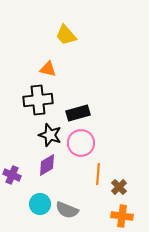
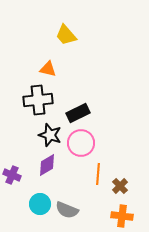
black rectangle: rotated 10 degrees counterclockwise
brown cross: moved 1 px right, 1 px up
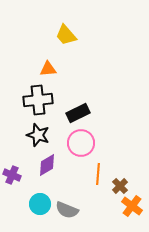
orange triangle: rotated 18 degrees counterclockwise
black star: moved 12 px left
orange cross: moved 10 px right, 10 px up; rotated 30 degrees clockwise
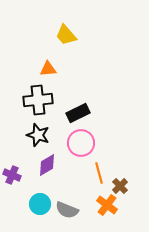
orange line: moved 1 px right, 1 px up; rotated 20 degrees counterclockwise
orange cross: moved 25 px left, 1 px up
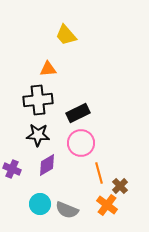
black star: rotated 15 degrees counterclockwise
purple cross: moved 6 px up
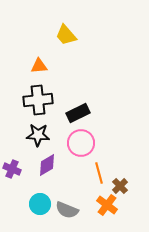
orange triangle: moved 9 px left, 3 px up
